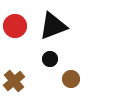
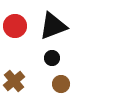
black circle: moved 2 px right, 1 px up
brown circle: moved 10 px left, 5 px down
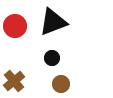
black triangle: moved 4 px up
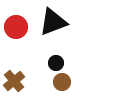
red circle: moved 1 px right, 1 px down
black circle: moved 4 px right, 5 px down
brown circle: moved 1 px right, 2 px up
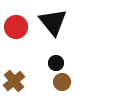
black triangle: rotated 48 degrees counterclockwise
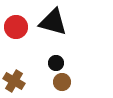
black triangle: rotated 36 degrees counterclockwise
brown cross: rotated 20 degrees counterclockwise
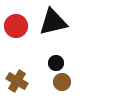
black triangle: rotated 28 degrees counterclockwise
red circle: moved 1 px up
brown cross: moved 3 px right
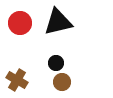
black triangle: moved 5 px right
red circle: moved 4 px right, 3 px up
brown cross: moved 1 px up
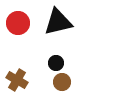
red circle: moved 2 px left
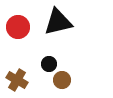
red circle: moved 4 px down
black circle: moved 7 px left, 1 px down
brown circle: moved 2 px up
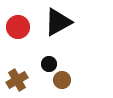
black triangle: rotated 16 degrees counterclockwise
brown cross: rotated 30 degrees clockwise
